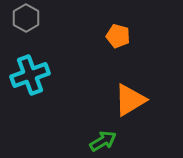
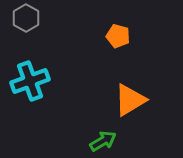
cyan cross: moved 6 px down
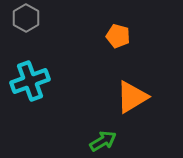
orange triangle: moved 2 px right, 3 px up
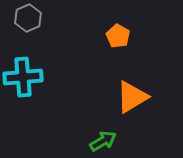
gray hexagon: moved 2 px right; rotated 8 degrees clockwise
orange pentagon: rotated 15 degrees clockwise
cyan cross: moved 7 px left, 4 px up; rotated 15 degrees clockwise
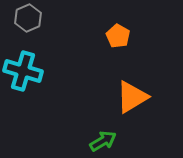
cyan cross: moved 6 px up; rotated 21 degrees clockwise
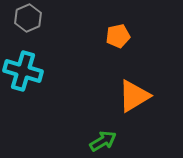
orange pentagon: rotated 30 degrees clockwise
orange triangle: moved 2 px right, 1 px up
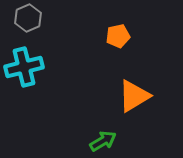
cyan cross: moved 1 px right, 4 px up; rotated 30 degrees counterclockwise
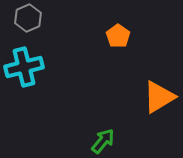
orange pentagon: rotated 25 degrees counterclockwise
orange triangle: moved 25 px right, 1 px down
green arrow: rotated 20 degrees counterclockwise
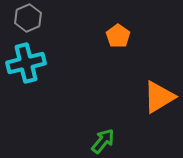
cyan cross: moved 2 px right, 4 px up
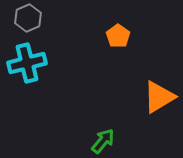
cyan cross: moved 1 px right
